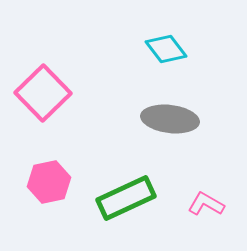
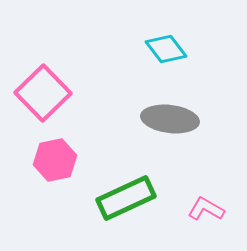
pink hexagon: moved 6 px right, 22 px up
pink L-shape: moved 5 px down
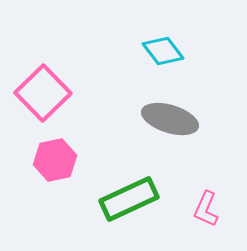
cyan diamond: moved 3 px left, 2 px down
gray ellipse: rotated 10 degrees clockwise
green rectangle: moved 3 px right, 1 px down
pink L-shape: rotated 96 degrees counterclockwise
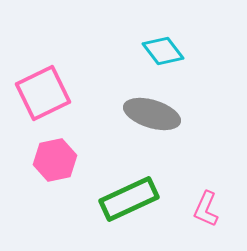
pink square: rotated 18 degrees clockwise
gray ellipse: moved 18 px left, 5 px up
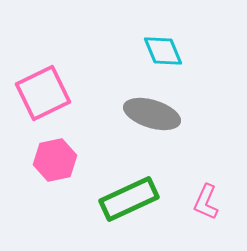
cyan diamond: rotated 15 degrees clockwise
pink L-shape: moved 7 px up
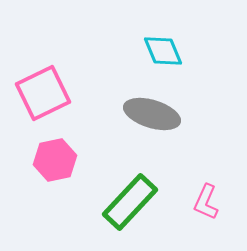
green rectangle: moved 1 px right, 3 px down; rotated 22 degrees counterclockwise
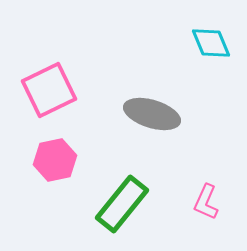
cyan diamond: moved 48 px right, 8 px up
pink square: moved 6 px right, 3 px up
green rectangle: moved 8 px left, 2 px down; rotated 4 degrees counterclockwise
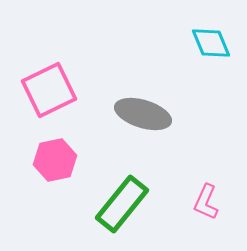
gray ellipse: moved 9 px left
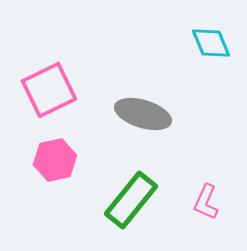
green rectangle: moved 9 px right, 4 px up
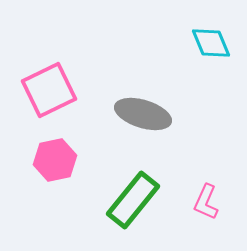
green rectangle: moved 2 px right
